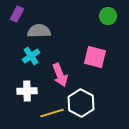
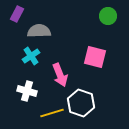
white cross: rotated 18 degrees clockwise
white hexagon: rotated 8 degrees counterclockwise
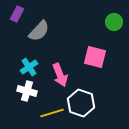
green circle: moved 6 px right, 6 px down
gray semicircle: rotated 135 degrees clockwise
cyan cross: moved 2 px left, 11 px down
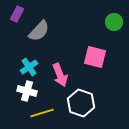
yellow line: moved 10 px left
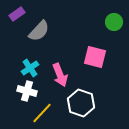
purple rectangle: rotated 28 degrees clockwise
cyan cross: moved 1 px right, 1 px down
yellow line: rotated 30 degrees counterclockwise
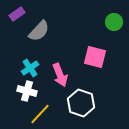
yellow line: moved 2 px left, 1 px down
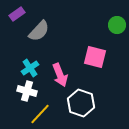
green circle: moved 3 px right, 3 px down
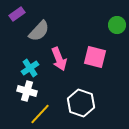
pink arrow: moved 1 px left, 16 px up
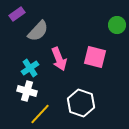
gray semicircle: moved 1 px left
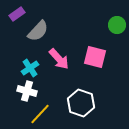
pink arrow: rotated 20 degrees counterclockwise
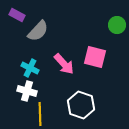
purple rectangle: moved 1 px down; rotated 63 degrees clockwise
pink arrow: moved 5 px right, 5 px down
cyan cross: rotated 30 degrees counterclockwise
white hexagon: moved 2 px down
yellow line: rotated 45 degrees counterclockwise
